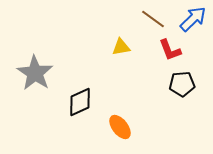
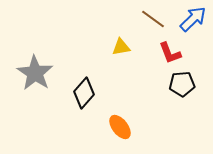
red L-shape: moved 3 px down
black diamond: moved 4 px right, 9 px up; rotated 24 degrees counterclockwise
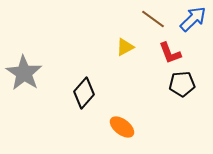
yellow triangle: moved 4 px right; rotated 18 degrees counterclockwise
gray star: moved 11 px left
orange ellipse: moved 2 px right; rotated 15 degrees counterclockwise
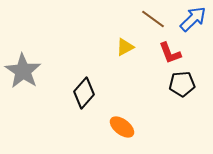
gray star: moved 1 px left, 2 px up
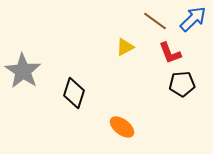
brown line: moved 2 px right, 2 px down
black diamond: moved 10 px left; rotated 24 degrees counterclockwise
